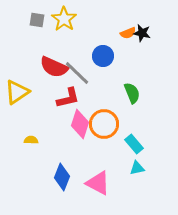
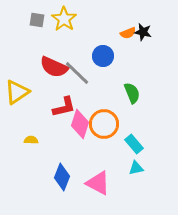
black star: moved 1 px right, 1 px up
red L-shape: moved 4 px left, 9 px down
cyan triangle: moved 1 px left
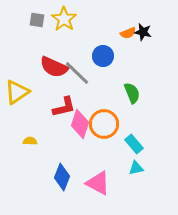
yellow semicircle: moved 1 px left, 1 px down
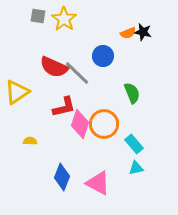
gray square: moved 1 px right, 4 px up
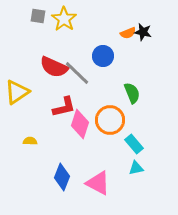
orange circle: moved 6 px right, 4 px up
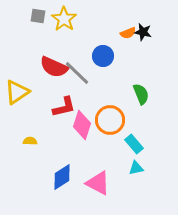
green semicircle: moved 9 px right, 1 px down
pink diamond: moved 2 px right, 1 px down
blue diamond: rotated 36 degrees clockwise
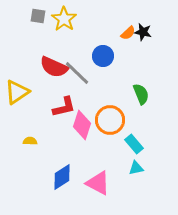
orange semicircle: rotated 21 degrees counterclockwise
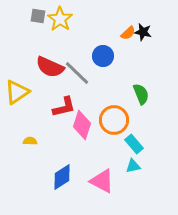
yellow star: moved 4 px left
red semicircle: moved 4 px left
orange circle: moved 4 px right
cyan triangle: moved 3 px left, 2 px up
pink triangle: moved 4 px right, 2 px up
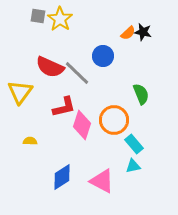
yellow triangle: moved 3 px right; rotated 20 degrees counterclockwise
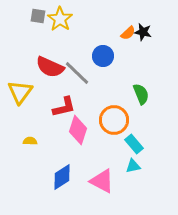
pink diamond: moved 4 px left, 5 px down
